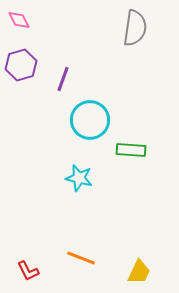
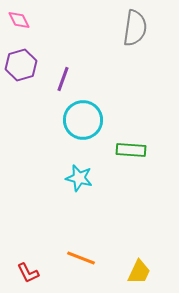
cyan circle: moved 7 px left
red L-shape: moved 2 px down
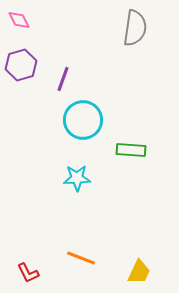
cyan star: moved 2 px left; rotated 16 degrees counterclockwise
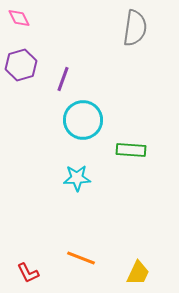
pink diamond: moved 2 px up
yellow trapezoid: moved 1 px left, 1 px down
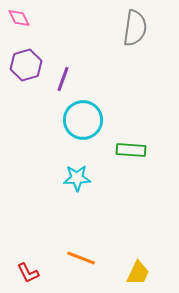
purple hexagon: moved 5 px right
